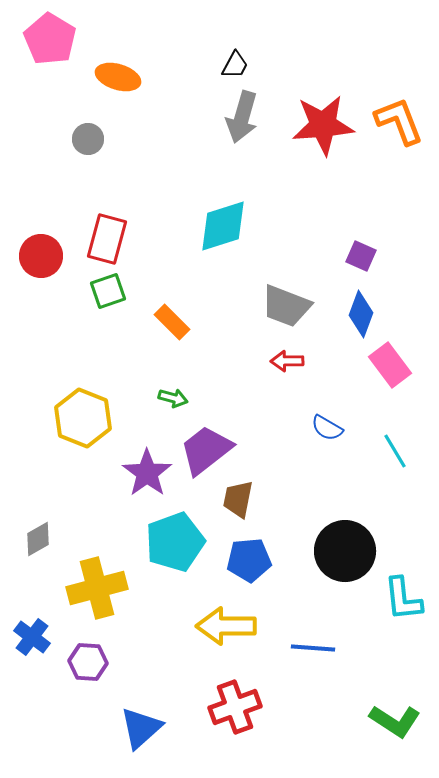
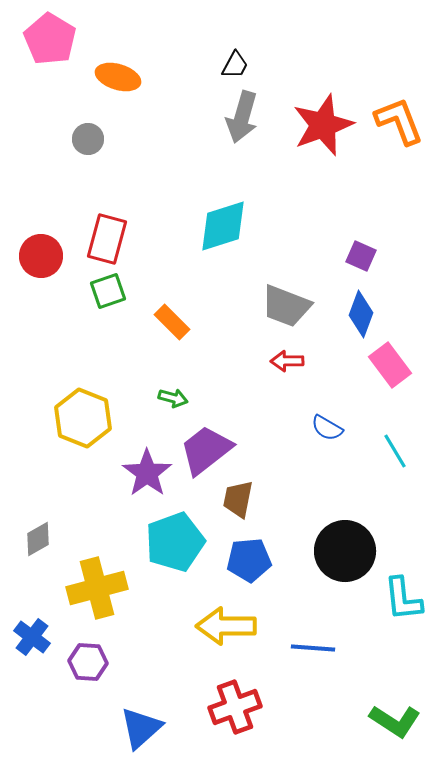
red star: rotated 16 degrees counterclockwise
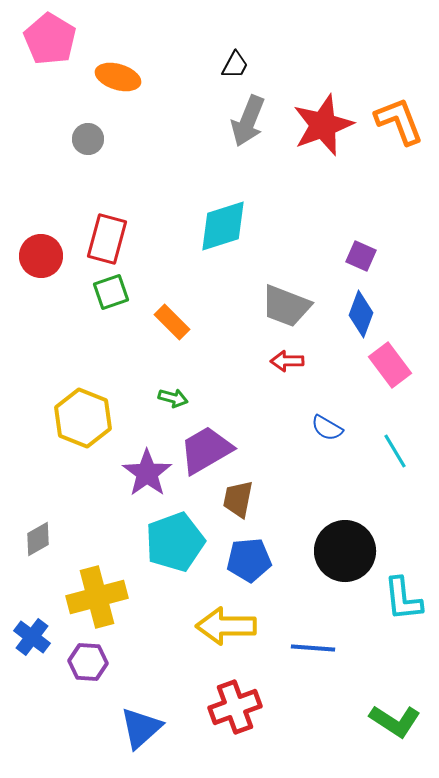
gray arrow: moved 6 px right, 4 px down; rotated 6 degrees clockwise
green square: moved 3 px right, 1 px down
purple trapezoid: rotated 8 degrees clockwise
yellow cross: moved 9 px down
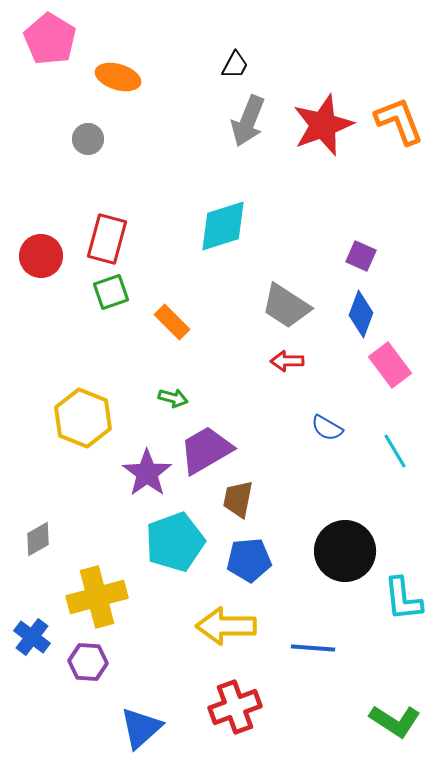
gray trapezoid: rotated 12 degrees clockwise
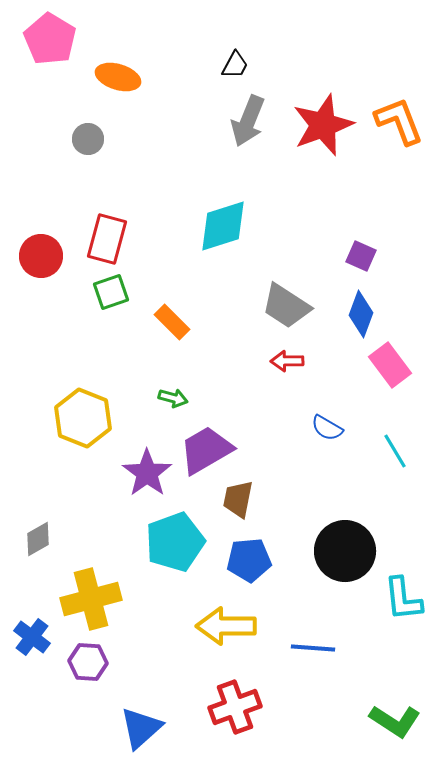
yellow cross: moved 6 px left, 2 px down
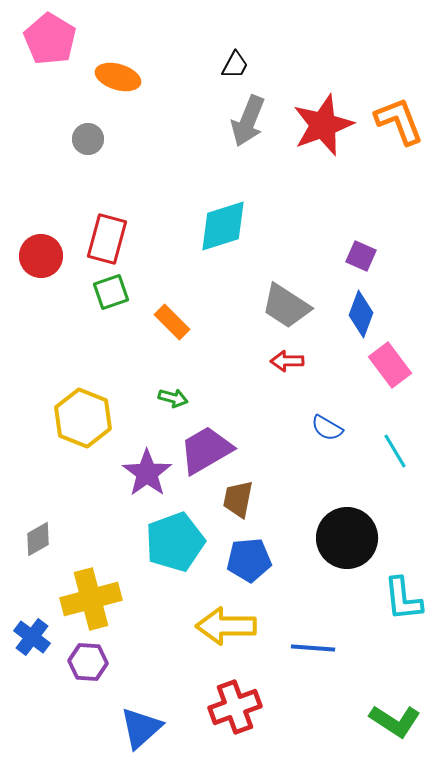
black circle: moved 2 px right, 13 px up
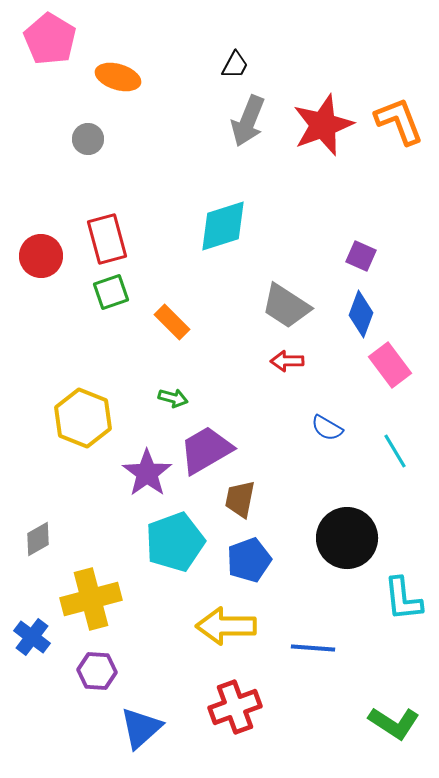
red rectangle: rotated 30 degrees counterclockwise
brown trapezoid: moved 2 px right
blue pentagon: rotated 15 degrees counterclockwise
purple hexagon: moved 9 px right, 9 px down
green L-shape: moved 1 px left, 2 px down
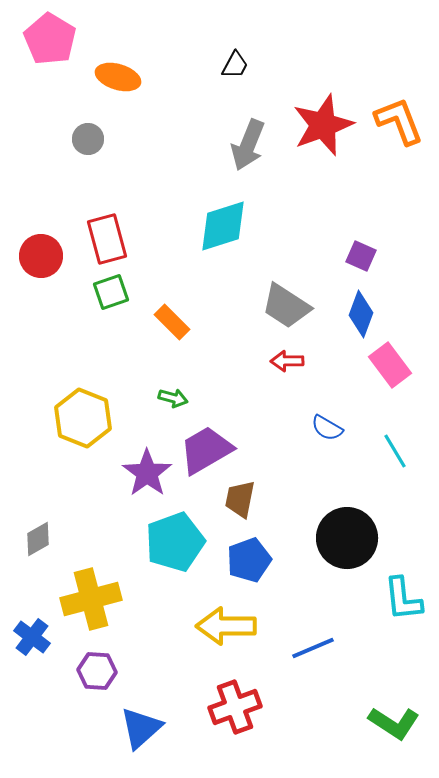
gray arrow: moved 24 px down
blue line: rotated 27 degrees counterclockwise
